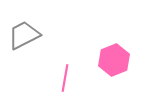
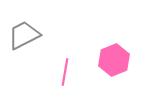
pink line: moved 6 px up
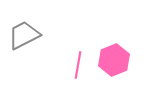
pink line: moved 13 px right, 7 px up
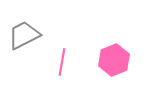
pink line: moved 16 px left, 3 px up
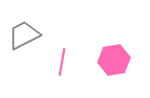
pink hexagon: rotated 12 degrees clockwise
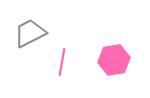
gray trapezoid: moved 6 px right, 2 px up
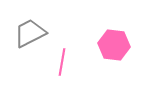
pink hexagon: moved 15 px up; rotated 16 degrees clockwise
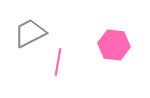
pink line: moved 4 px left
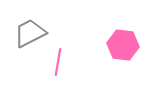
pink hexagon: moved 9 px right
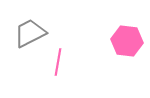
pink hexagon: moved 4 px right, 4 px up
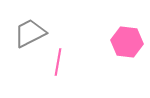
pink hexagon: moved 1 px down
